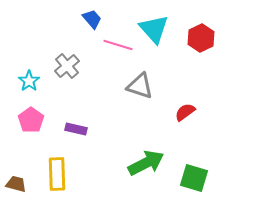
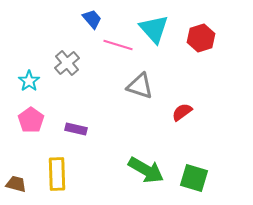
red hexagon: rotated 8 degrees clockwise
gray cross: moved 3 px up
red semicircle: moved 3 px left
green arrow: moved 7 px down; rotated 57 degrees clockwise
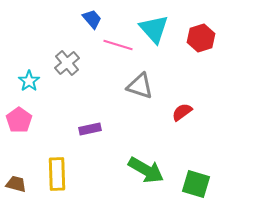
pink pentagon: moved 12 px left
purple rectangle: moved 14 px right; rotated 25 degrees counterclockwise
green square: moved 2 px right, 6 px down
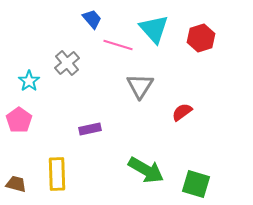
gray triangle: rotated 44 degrees clockwise
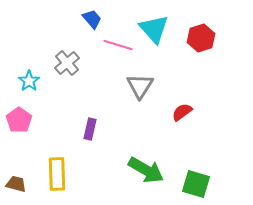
purple rectangle: rotated 65 degrees counterclockwise
